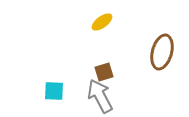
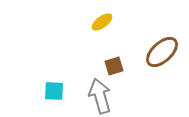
brown ellipse: rotated 32 degrees clockwise
brown square: moved 10 px right, 6 px up
gray arrow: rotated 12 degrees clockwise
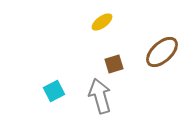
brown square: moved 2 px up
cyan square: rotated 30 degrees counterclockwise
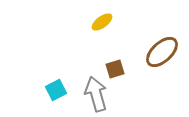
brown square: moved 1 px right, 5 px down
cyan square: moved 2 px right, 1 px up
gray arrow: moved 4 px left, 2 px up
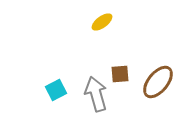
brown ellipse: moved 4 px left, 30 px down; rotated 8 degrees counterclockwise
brown square: moved 5 px right, 5 px down; rotated 12 degrees clockwise
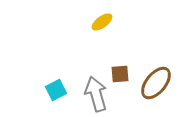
brown ellipse: moved 2 px left, 1 px down
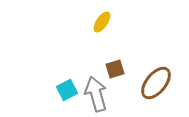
yellow ellipse: rotated 20 degrees counterclockwise
brown square: moved 5 px left, 5 px up; rotated 12 degrees counterclockwise
cyan square: moved 11 px right
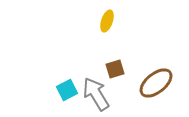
yellow ellipse: moved 5 px right, 1 px up; rotated 15 degrees counterclockwise
brown ellipse: rotated 12 degrees clockwise
gray arrow: rotated 16 degrees counterclockwise
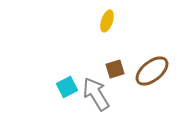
brown ellipse: moved 4 px left, 12 px up
cyan square: moved 3 px up
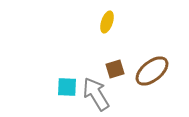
yellow ellipse: moved 1 px down
cyan square: rotated 30 degrees clockwise
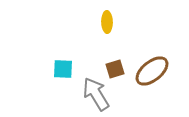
yellow ellipse: rotated 20 degrees counterclockwise
cyan square: moved 4 px left, 18 px up
